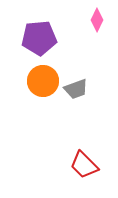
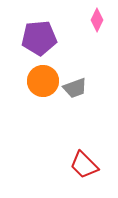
gray trapezoid: moved 1 px left, 1 px up
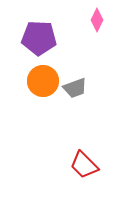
purple pentagon: rotated 8 degrees clockwise
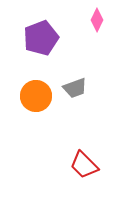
purple pentagon: moved 2 px right; rotated 24 degrees counterclockwise
orange circle: moved 7 px left, 15 px down
